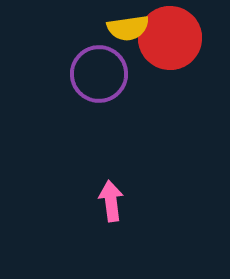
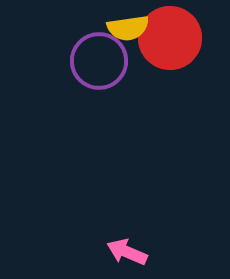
purple circle: moved 13 px up
pink arrow: moved 16 px right, 51 px down; rotated 60 degrees counterclockwise
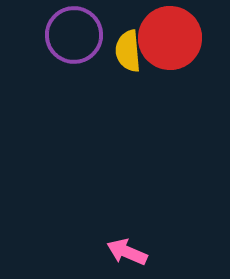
yellow semicircle: moved 23 px down; rotated 93 degrees clockwise
purple circle: moved 25 px left, 26 px up
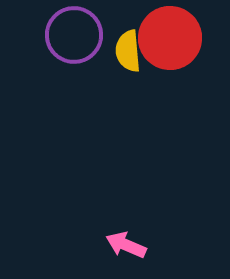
pink arrow: moved 1 px left, 7 px up
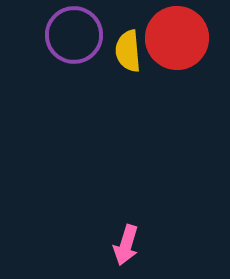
red circle: moved 7 px right
pink arrow: rotated 96 degrees counterclockwise
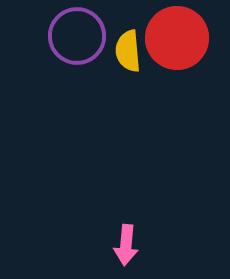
purple circle: moved 3 px right, 1 px down
pink arrow: rotated 12 degrees counterclockwise
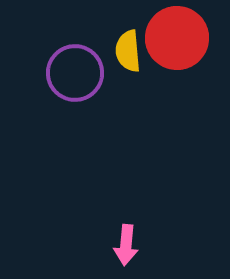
purple circle: moved 2 px left, 37 px down
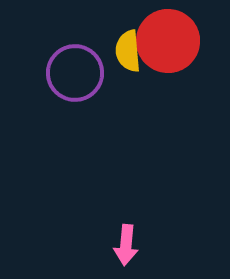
red circle: moved 9 px left, 3 px down
